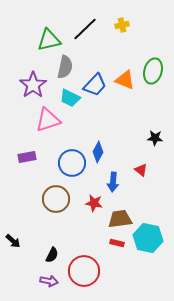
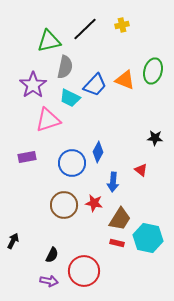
green triangle: moved 1 px down
brown circle: moved 8 px right, 6 px down
brown trapezoid: rotated 130 degrees clockwise
black arrow: rotated 105 degrees counterclockwise
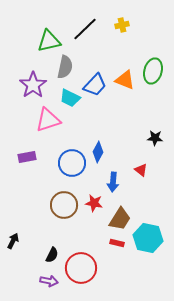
red circle: moved 3 px left, 3 px up
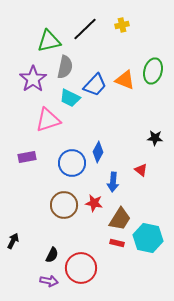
purple star: moved 6 px up
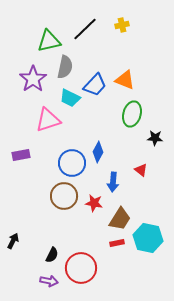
green ellipse: moved 21 px left, 43 px down
purple rectangle: moved 6 px left, 2 px up
brown circle: moved 9 px up
red rectangle: rotated 24 degrees counterclockwise
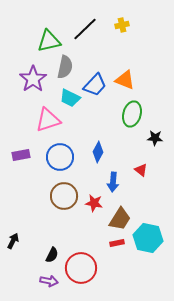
blue circle: moved 12 px left, 6 px up
